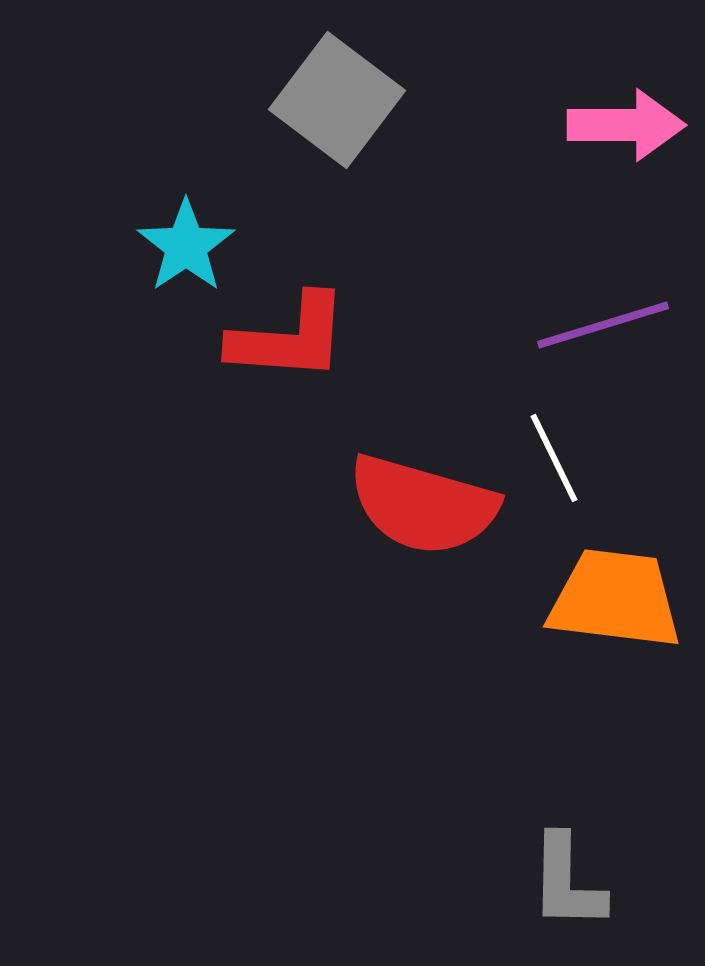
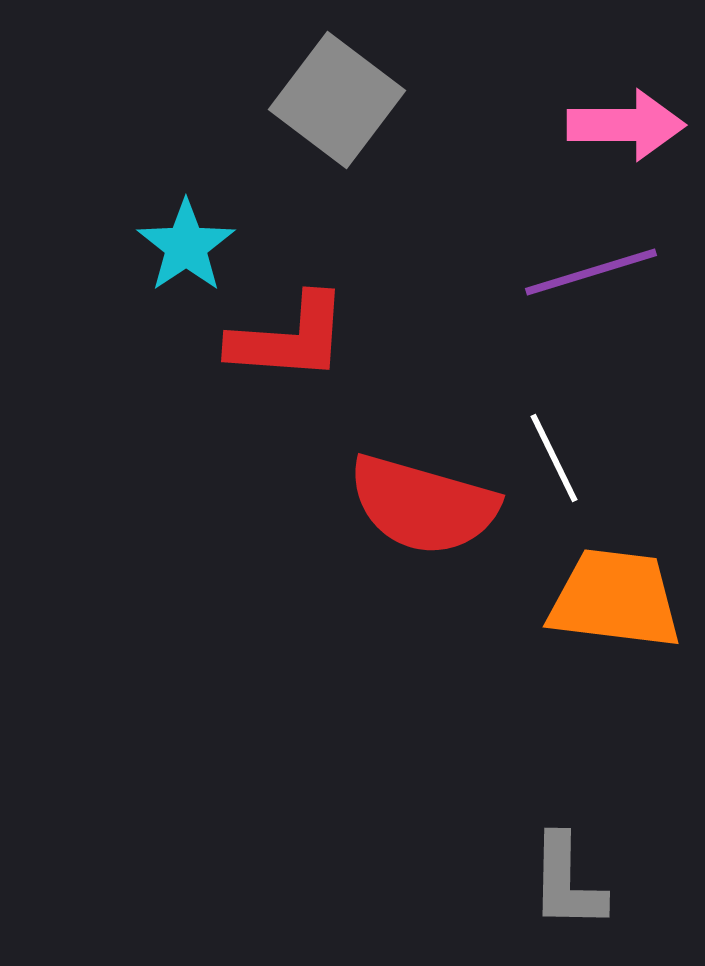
purple line: moved 12 px left, 53 px up
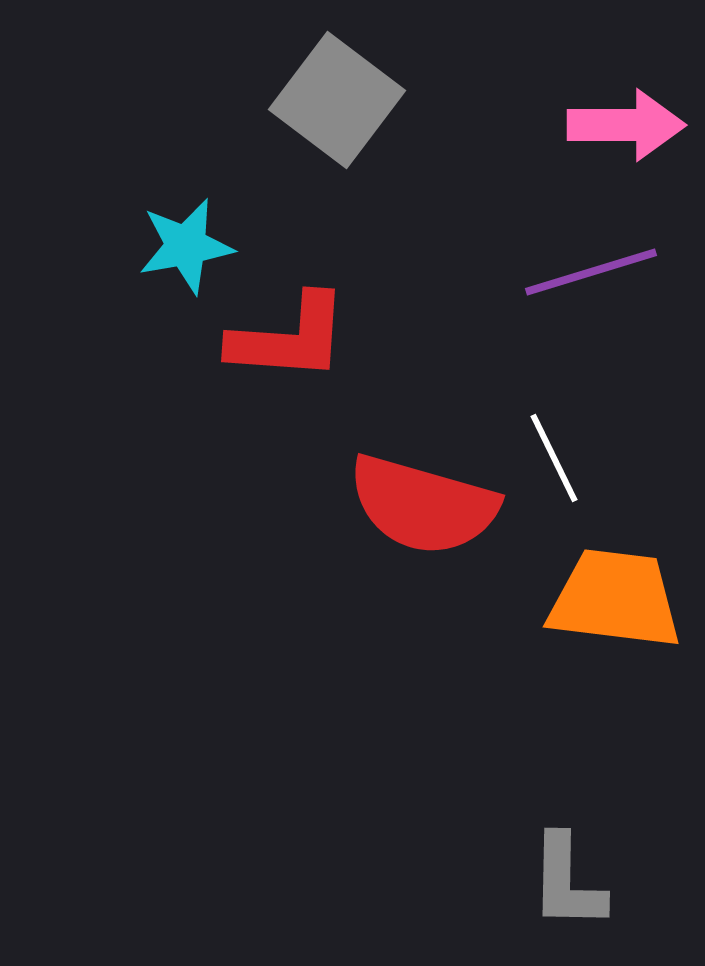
cyan star: rotated 24 degrees clockwise
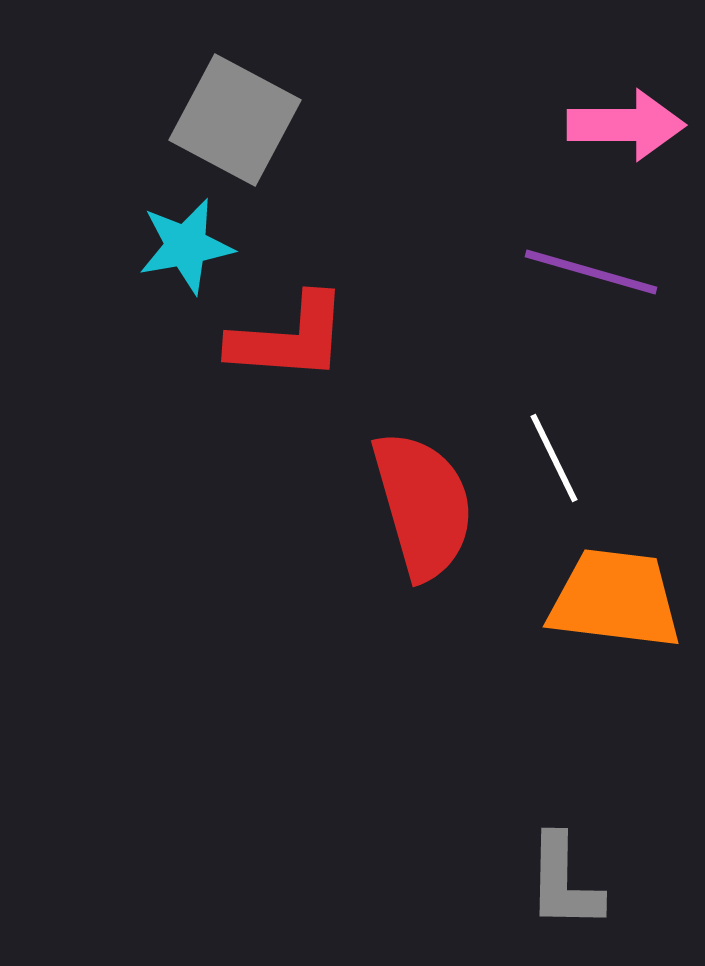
gray square: moved 102 px left, 20 px down; rotated 9 degrees counterclockwise
purple line: rotated 33 degrees clockwise
red semicircle: rotated 122 degrees counterclockwise
gray L-shape: moved 3 px left
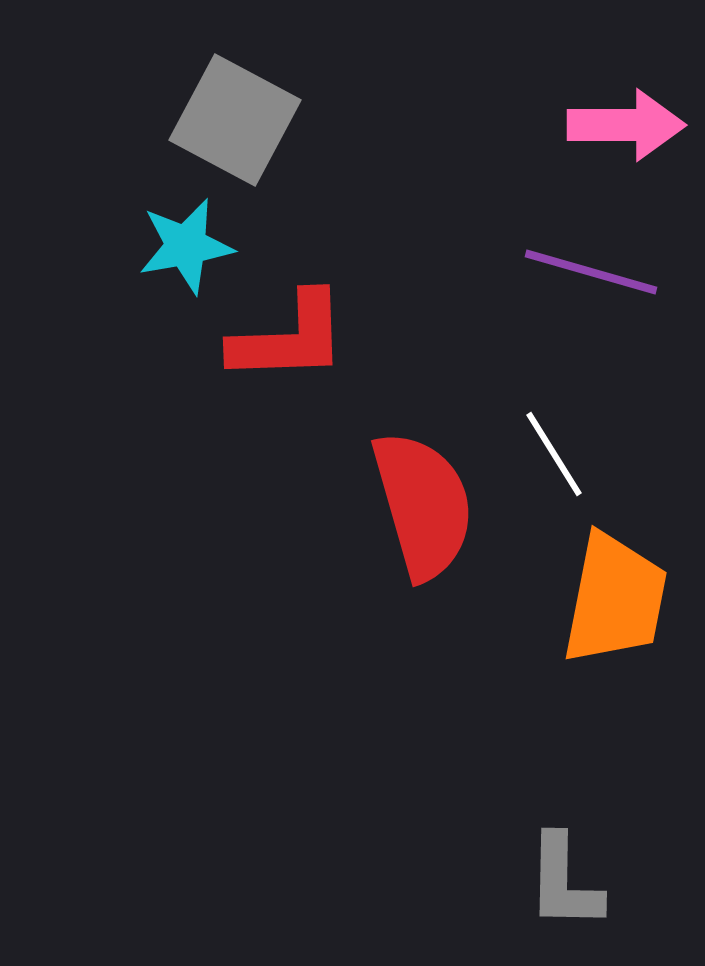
red L-shape: rotated 6 degrees counterclockwise
white line: moved 4 px up; rotated 6 degrees counterclockwise
orange trapezoid: rotated 94 degrees clockwise
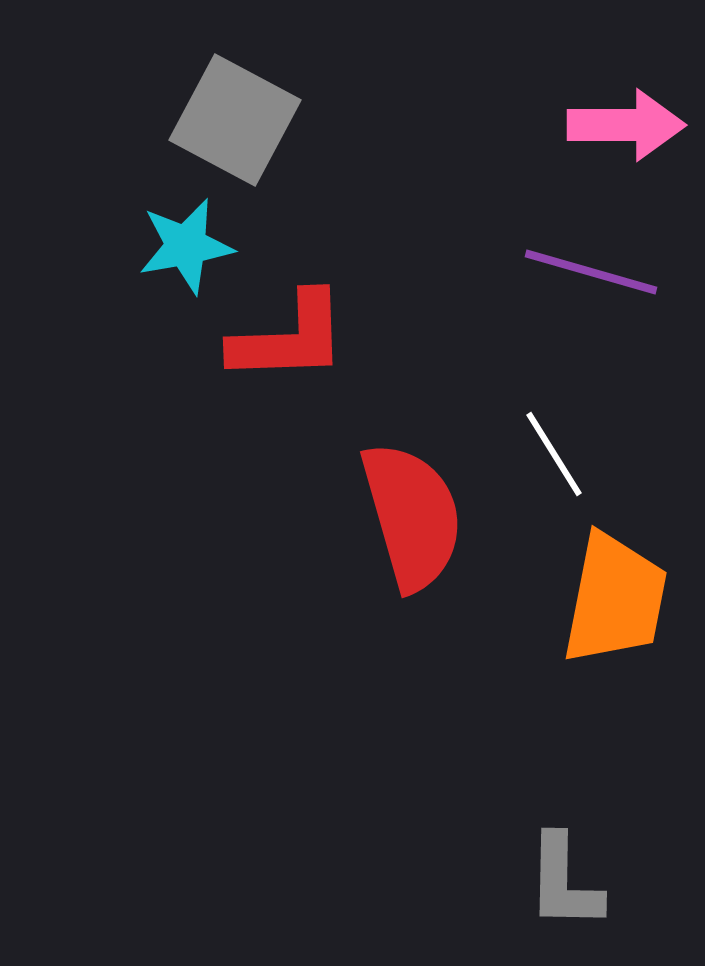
red semicircle: moved 11 px left, 11 px down
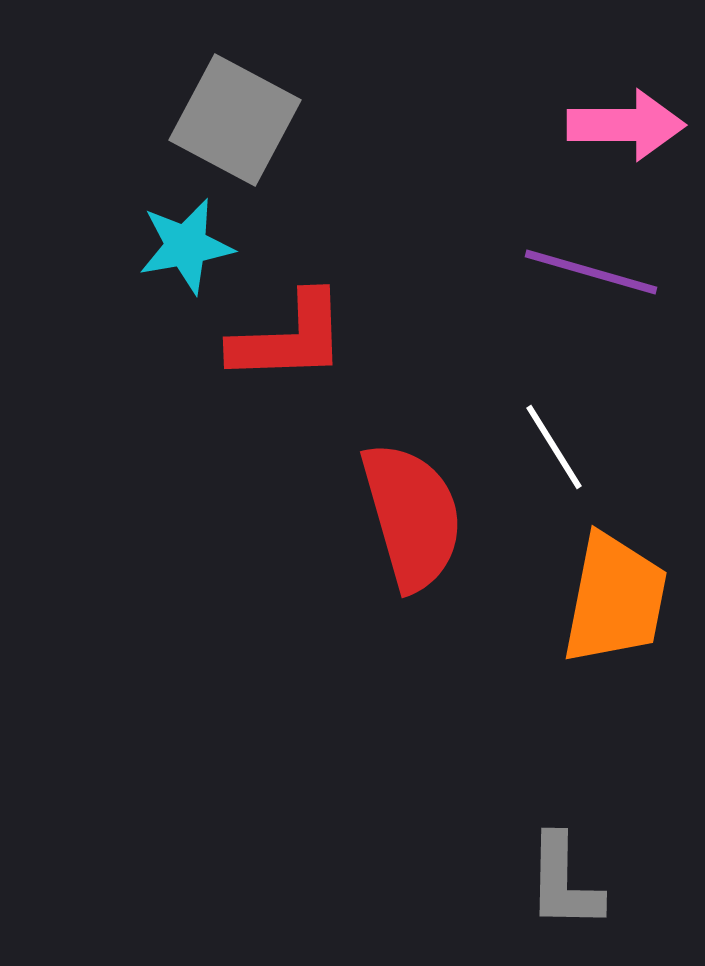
white line: moved 7 px up
